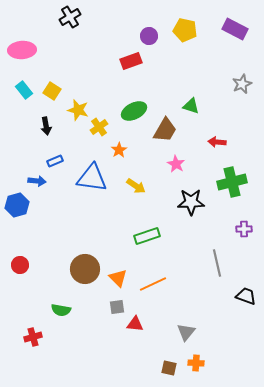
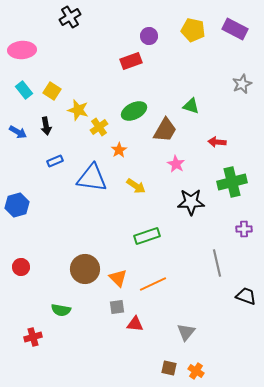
yellow pentagon: moved 8 px right
blue arrow: moved 19 px left, 49 px up; rotated 24 degrees clockwise
red circle: moved 1 px right, 2 px down
orange cross: moved 8 px down; rotated 28 degrees clockwise
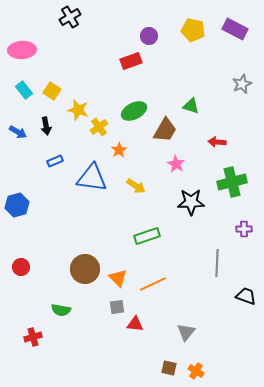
gray line: rotated 16 degrees clockwise
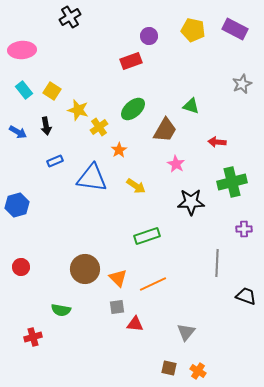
green ellipse: moved 1 px left, 2 px up; rotated 15 degrees counterclockwise
orange cross: moved 2 px right
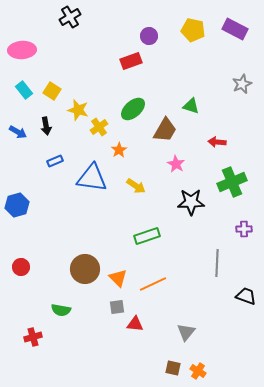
green cross: rotated 8 degrees counterclockwise
brown square: moved 4 px right
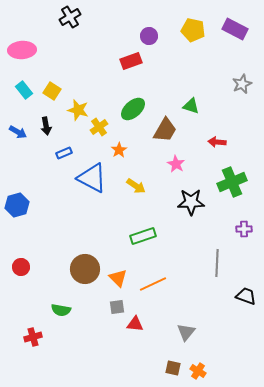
blue rectangle: moved 9 px right, 8 px up
blue triangle: rotated 20 degrees clockwise
green rectangle: moved 4 px left
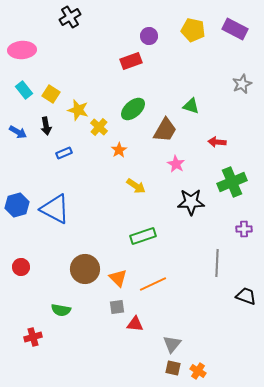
yellow square: moved 1 px left, 3 px down
yellow cross: rotated 12 degrees counterclockwise
blue triangle: moved 37 px left, 31 px down
gray triangle: moved 14 px left, 12 px down
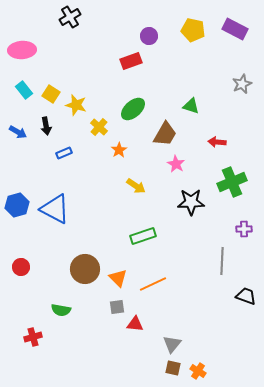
yellow star: moved 2 px left, 5 px up
brown trapezoid: moved 4 px down
gray line: moved 5 px right, 2 px up
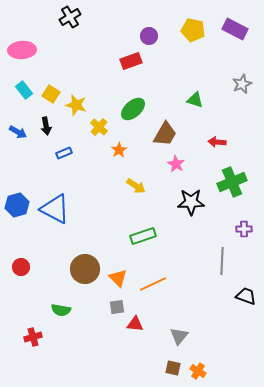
green triangle: moved 4 px right, 6 px up
gray triangle: moved 7 px right, 8 px up
